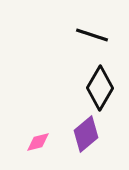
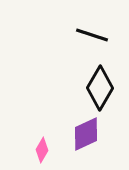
purple diamond: rotated 15 degrees clockwise
pink diamond: moved 4 px right, 8 px down; rotated 45 degrees counterclockwise
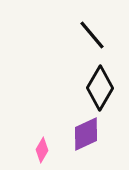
black line: rotated 32 degrees clockwise
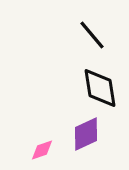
black diamond: rotated 39 degrees counterclockwise
pink diamond: rotated 40 degrees clockwise
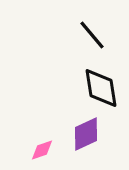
black diamond: moved 1 px right
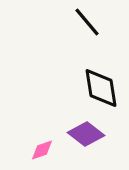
black line: moved 5 px left, 13 px up
purple diamond: rotated 63 degrees clockwise
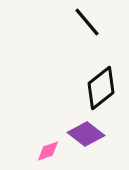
black diamond: rotated 60 degrees clockwise
pink diamond: moved 6 px right, 1 px down
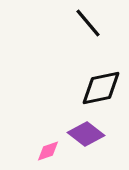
black line: moved 1 px right, 1 px down
black diamond: rotated 27 degrees clockwise
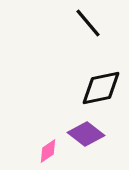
pink diamond: rotated 15 degrees counterclockwise
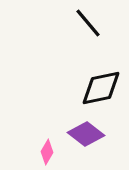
pink diamond: moved 1 px left, 1 px down; rotated 25 degrees counterclockwise
